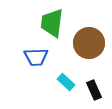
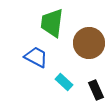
blue trapezoid: rotated 150 degrees counterclockwise
cyan rectangle: moved 2 px left
black rectangle: moved 2 px right
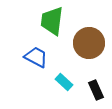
green trapezoid: moved 2 px up
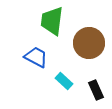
cyan rectangle: moved 1 px up
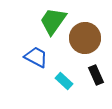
green trapezoid: moved 1 px right; rotated 28 degrees clockwise
brown circle: moved 4 px left, 5 px up
black rectangle: moved 15 px up
